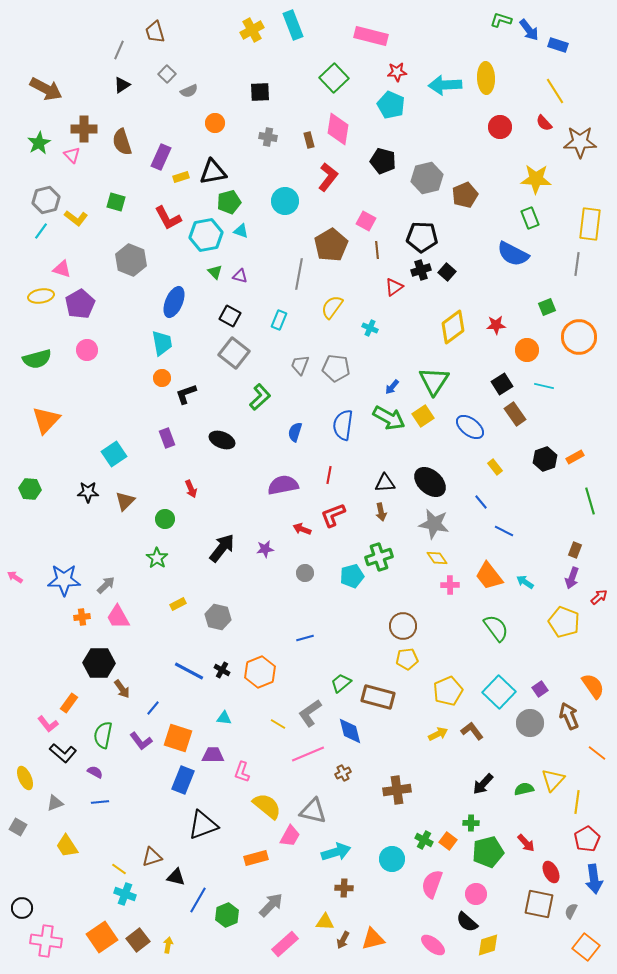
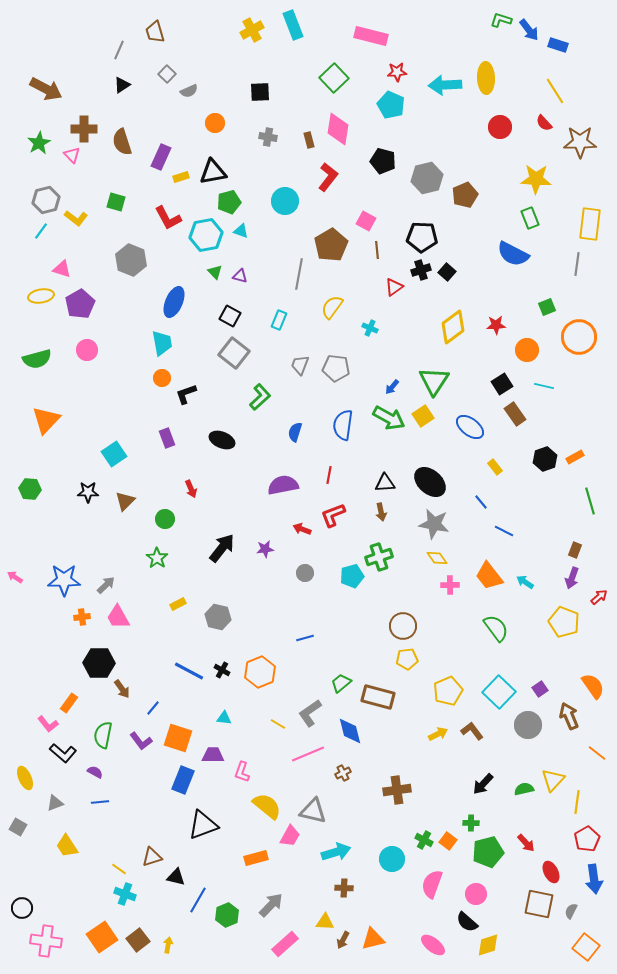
gray circle at (530, 723): moved 2 px left, 2 px down
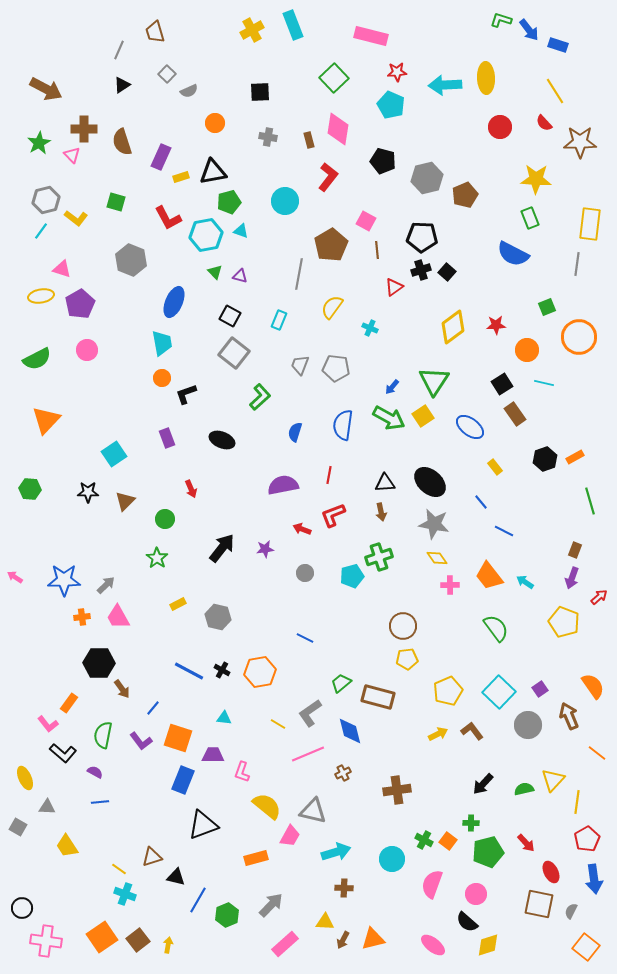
green semicircle at (37, 359): rotated 12 degrees counterclockwise
cyan line at (544, 386): moved 3 px up
blue line at (305, 638): rotated 42 degrees clockwise
orange hexagon at (260, 672): rotated 12 degrees clockwise
gray triangle at (55, 803): moved 8 px left, 4 px down; rotated 24 degrees clockwise
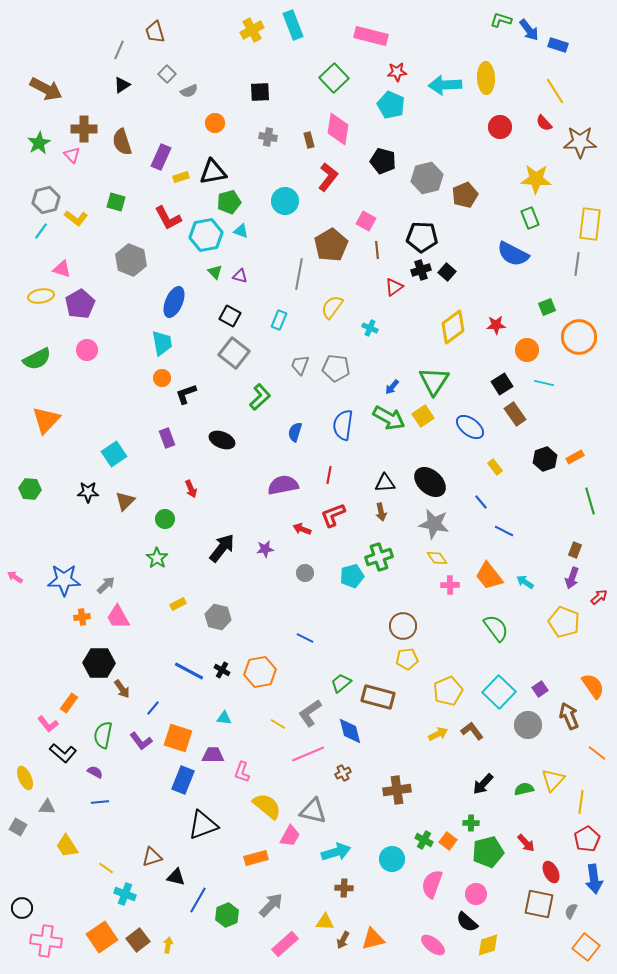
yellow line at (577, 802): moved 4 px right
yellow line at (119, 869): moved 13 px left, 1 px up
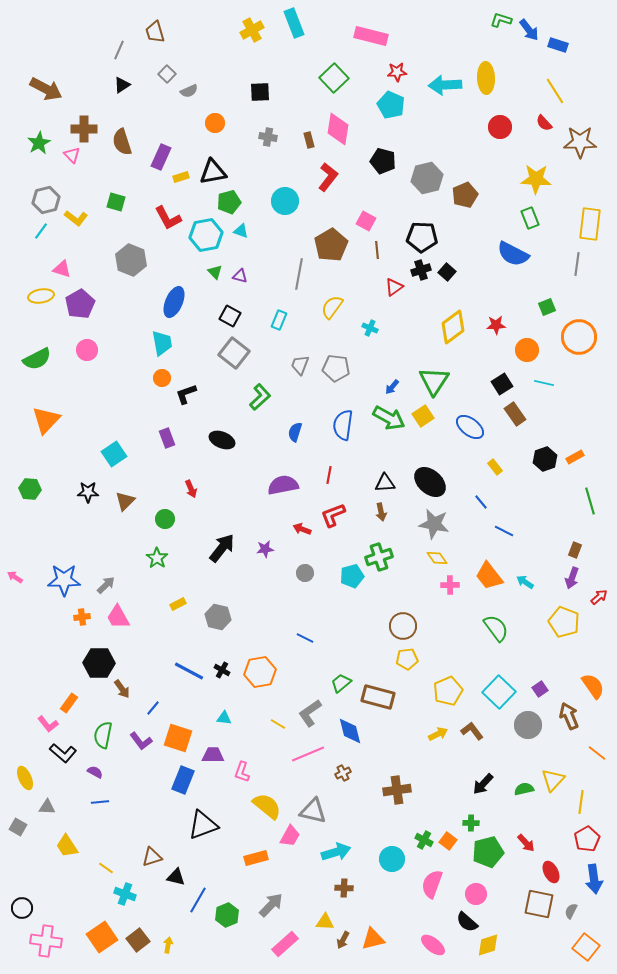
cyan rectangle at (293, 25): moved 1 px right, 2 px up
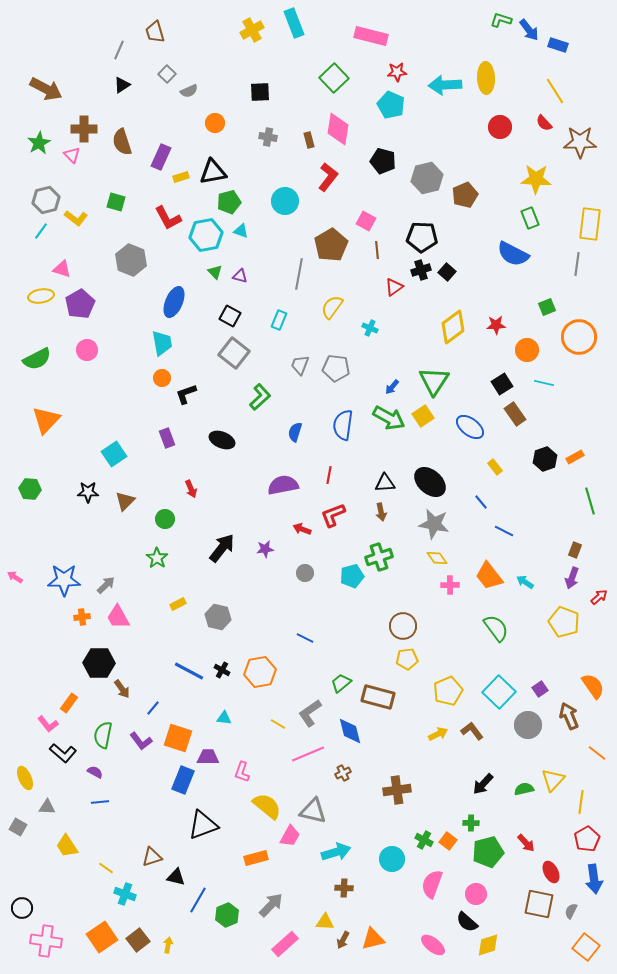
purple trapezoid at (213, 755): moved 5 px left, 2 px down
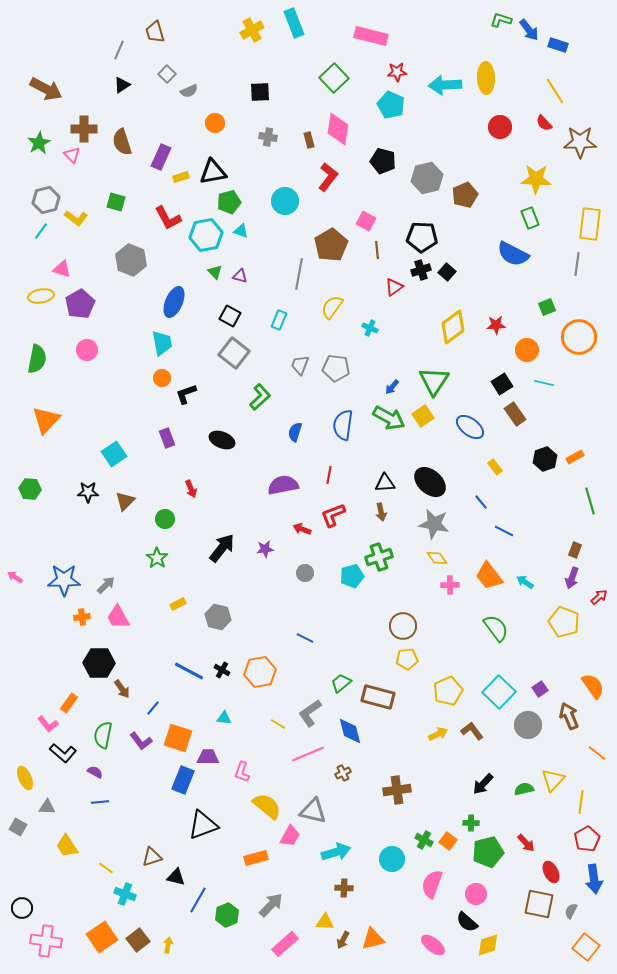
green semicircle at (37, 359): rotated 52 degrees counterclockwise
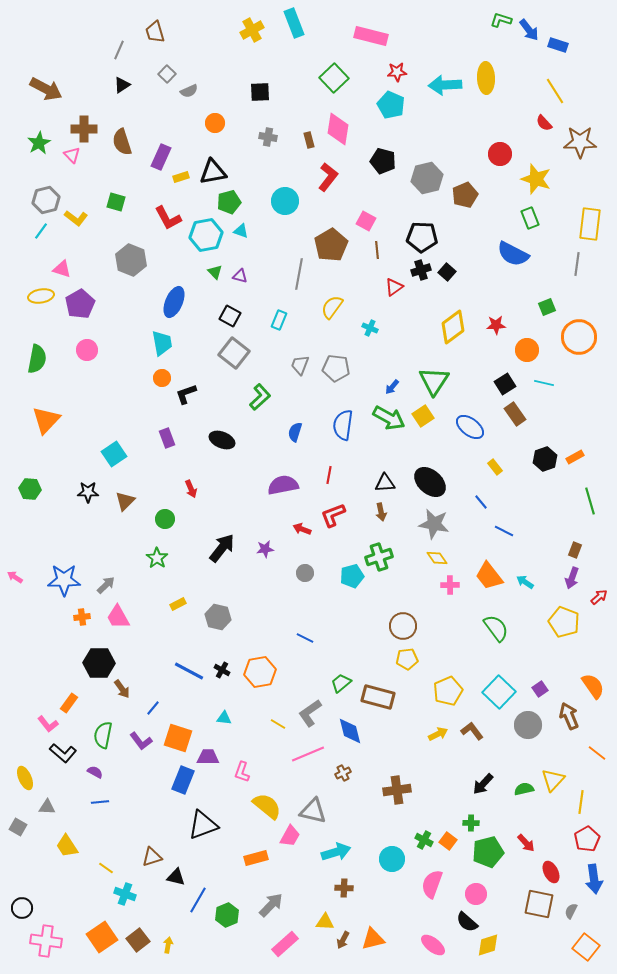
red circle at (500, 127): moved 27 px down
yellow star at (536, 179): rotated 16 degrees clockwise
black square at (502, 384): moved 3 px right
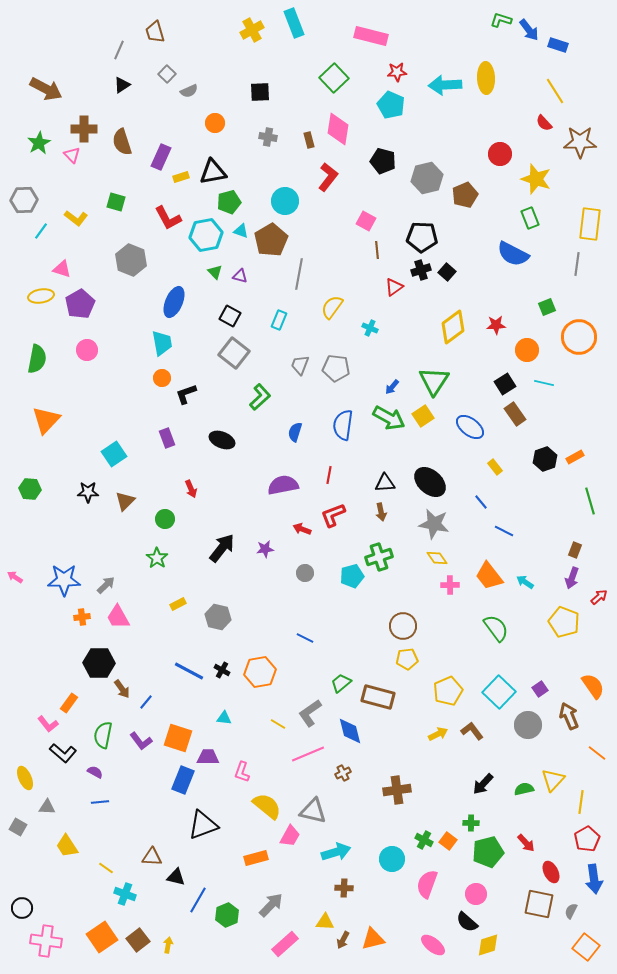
gray hexagon at (46, 200): moved 22 px left; rotated 12 degrees clockwise
brown pentagon at (331, 245): moved 60 px left, 5 px up
blue line at (153, 708): moved 7 px left, 6 px up
brown triangle at (152, 857): rotated 20 degrees clockwise
pink semicircle at (432, 884): moved 5 px left
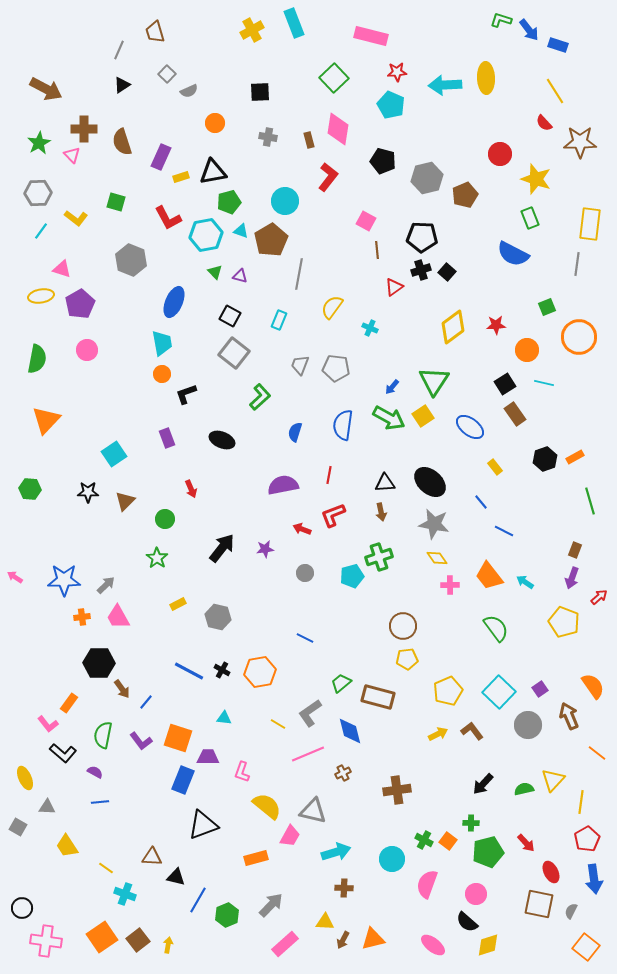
gray hexagon at (24, 200): moved 14 px right, 7 px up
orange circle at (162, 378): moved 4 px up
